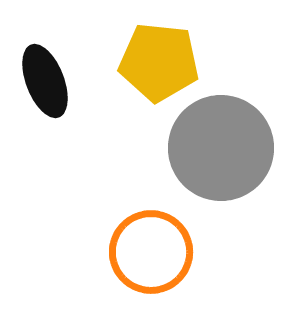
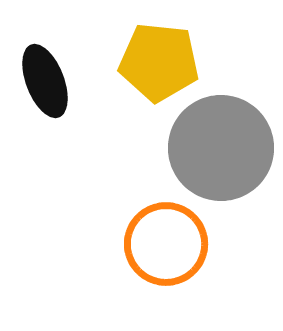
orange circle: moved 15 px right, 8 px up
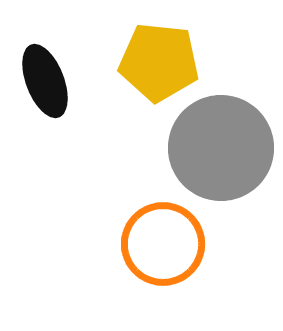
orange circle: moved 3 px left
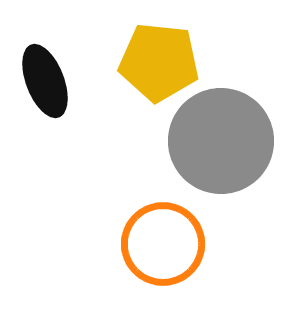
gray circle: moved 7 px up
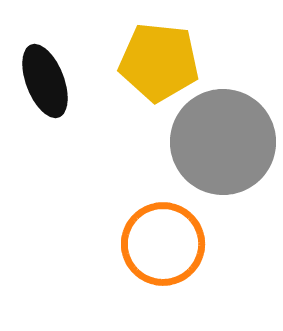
gray circle: moved 2 px right, 1 px down
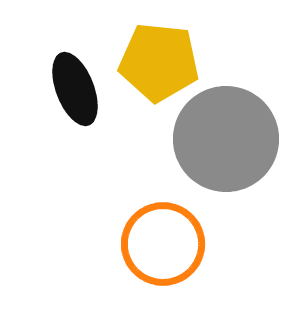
black ellipse: moved 30 px right, 8 px down
gray circle: moved 3 px right, 3 px up
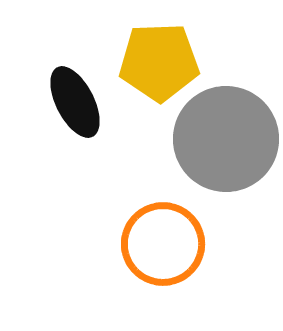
yellow pentagon: rotated 8 degrees counterclockwise
black ellipse: moved 13 px down; rotated 6 degrees counterclockwise
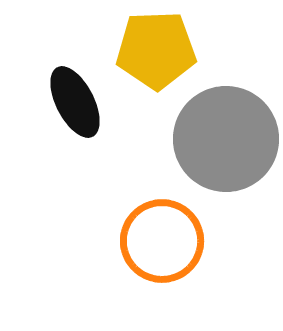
yellow pentagon: moved 3 px left, 12 px up
orange circle: moved 1 px left, 3 px up
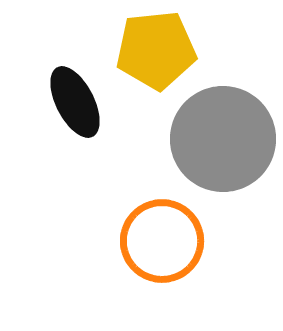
yellow pentagon: rotated 4 degrees counterclockwise
gray circle: moved 3 px left
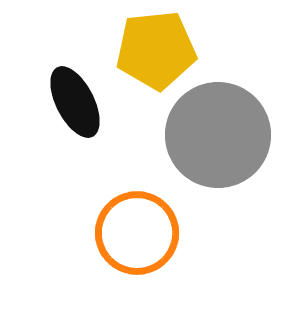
gray circle: moved 5 px left, 4 px up
orange circle: moved 25 px left, 8 px up
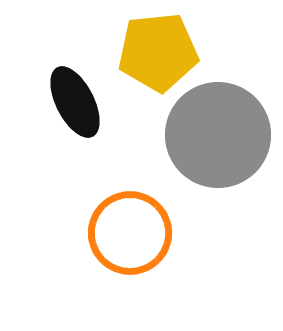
yellow pentagon: moved 2 px right, 2 px down
orange circle: moved 7 px left
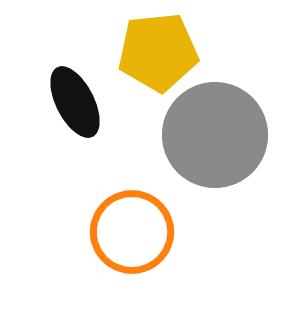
gray circle: moved 3 px left
orange circle: moved 2 px right, 1 px up
